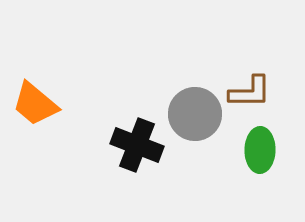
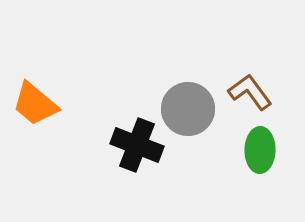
brown L-shape: rotated 126 degrees counterclockwise
gray circle: moved 7 px left, 5 px up
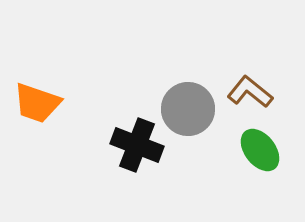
brown L-shape: rotated 15 degrees counterclockwise
orange trapezoid: moved 2 px right, 1 px up; rotated 21 degrees counterclockwise
green ellipse: rotated 39 degrees counterclockwise
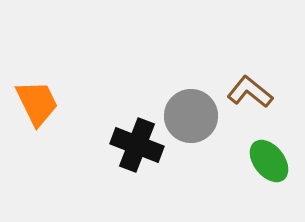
orange trapezoid: rotated 135 degrees counterclockwise
gray circle: moved 3 px right, 7 px down
green ellipse: moved 9 px right, 11 px down
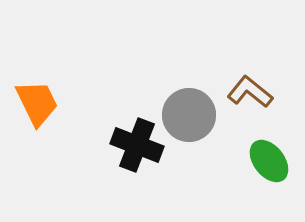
gray circle: moved 2 px left, 1 px up
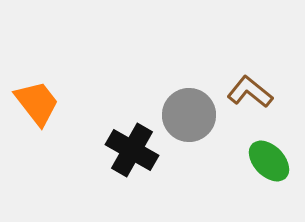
orange trapezoid: rotated 12 degrees counterclockwise
black cross: moved 5 px left, 5 px down; rotated 9 degrees clockwise
green ellipse: rotated 6 degrees counterclockwise
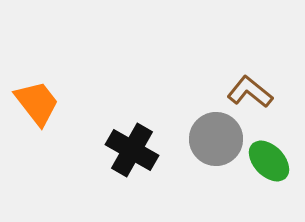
gray circle: moved 27 px right, 24 px down
